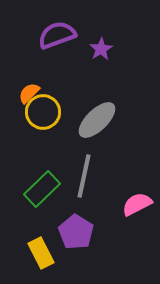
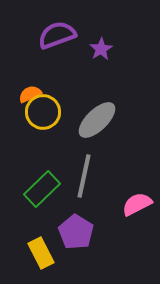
orange semicircle: moved 1 px right, 1 px down; rotated 20 degrees clockwise
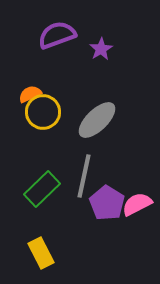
purple pentagon: moved 31 px right, 29 px up
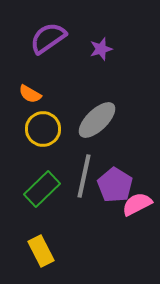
purple semicircle: moved 9 px left, 3 px down; rotated 15 degrees counterclockwise
purple star: rotated 15 degrees clockwise
orange semicircle: rotated 125 degrees counterclockwise
yellow circle: moved 17 px down
purple pentagon: moved 8 px right, 18 px up
yellow rectangle: moved 2 px up
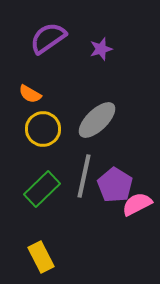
yellow rectangle: moved 6 px down
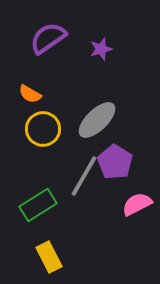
gray line: rotated 18 degrees clockwise
purple pentagon: moved 23 px up
green rectangle: moved 4 px left, 16 px down; rotated 12 degrees clockwise
yellow rectangle: moved 8 px right
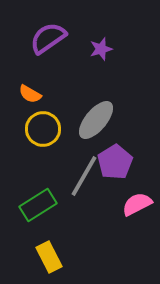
gray ellipse: moved 1 px left; rotated 6 degrees counterclockwise
purple pentagon: rotated 8 degrees clockwise
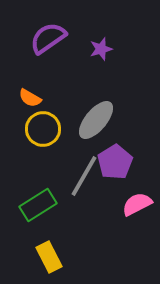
orange semicircle: moved 4 px down
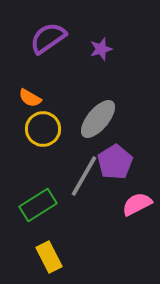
gray ellipse: moved 2 px right, 1 px up
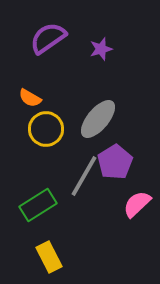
yellow circle: moved 3 px right
pink semicircle: rotated 16 degrees counterclockwise
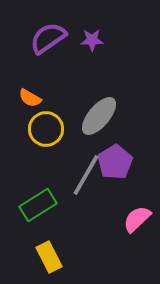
purple star: moved 9 px left, 9 px up; rotated 15 degrees clockwise
gray ellipse: moved 1 px right, 3 px up
gray line: moved 2 px right, 1 px up
pink semicircle: moved 15 px down
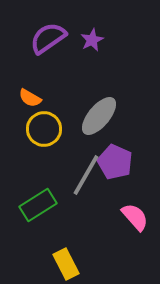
purple star: rotated 25 degrees counterclockwise
yellow circle: moved 2 px left
purple pentagon: rotated 16 degrees counterclockwise
pink semicircle: moved 2 px left, 2 px up; rotated 92 degrees clockwise
yellow rectangle: moved 17 px right, 7 px down
